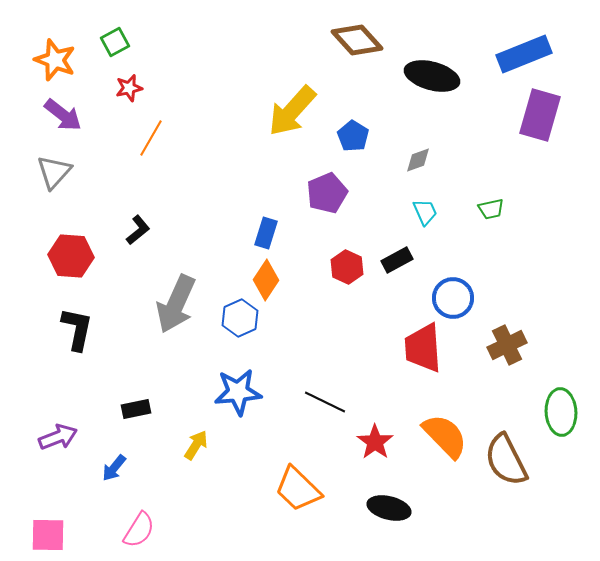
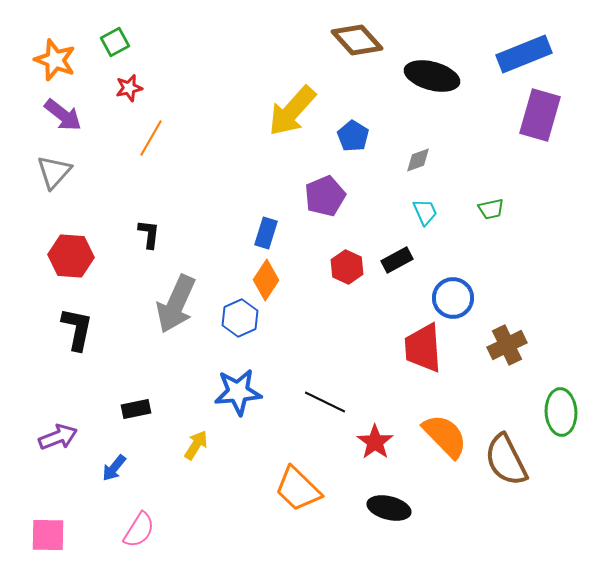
purple pentagon at (327, 193): moved 2 px left, 3 px down
black L-shape at (138, 230): moved 11 px right, 4 px down; rotated 44 degrees counterclockwise
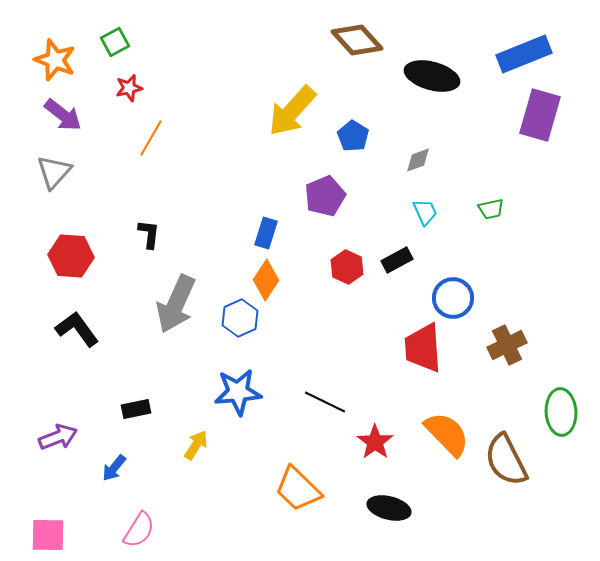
black L-shape at (77, 329): rotated 48 degrees counterclockwise
orange semicircle at (445, 436): moved 2 px right, 2 px up
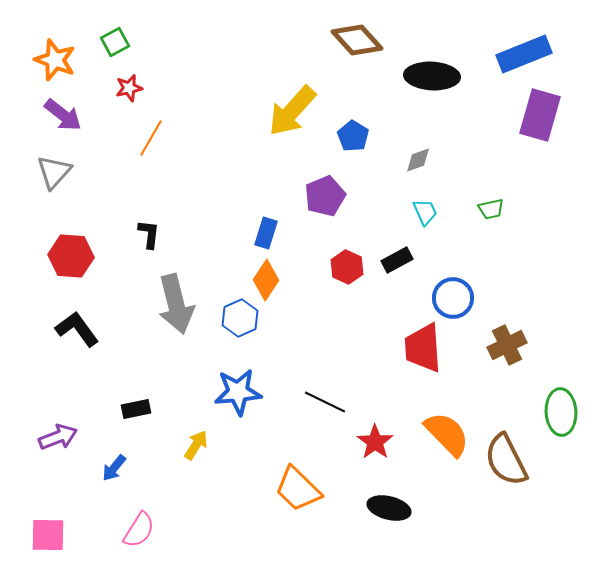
black ellipse at (432, 76): rotated 12 degrees counterclockwise
gray arrow at (176, 304): rotated 38 degrees counterclockwise
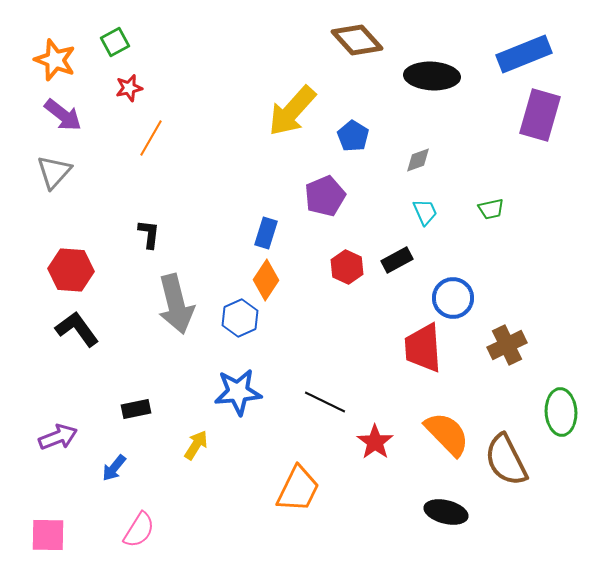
red hexagon at (71, 256): moved 14 px down
orange trapezoid at (298, 489): rotated 108 degrees counterclockwise
black ellipse at (389, 508): moved 57 px right, 4 px down
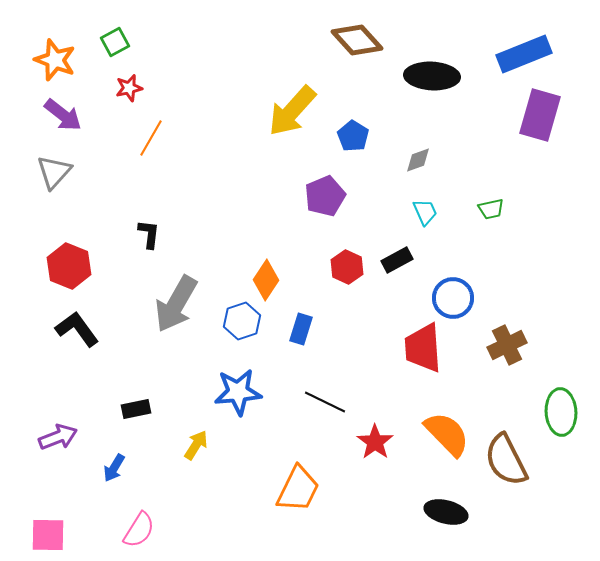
blue rectangle at (266, 233): moved 35 px right, 96 px down
red hexagon at (71, 270): moved 2 px left, 4 px up; rotated 18 degrees clockwise
gray arrow at (176, 304): rotated 44 degrees clockwise
blue hexagon at (240, 318): moved 2 px right, 3 px down; rotated 6 degrees clockwise
blue arrow at (114, 468): rotated 8 degrees counterclockwise
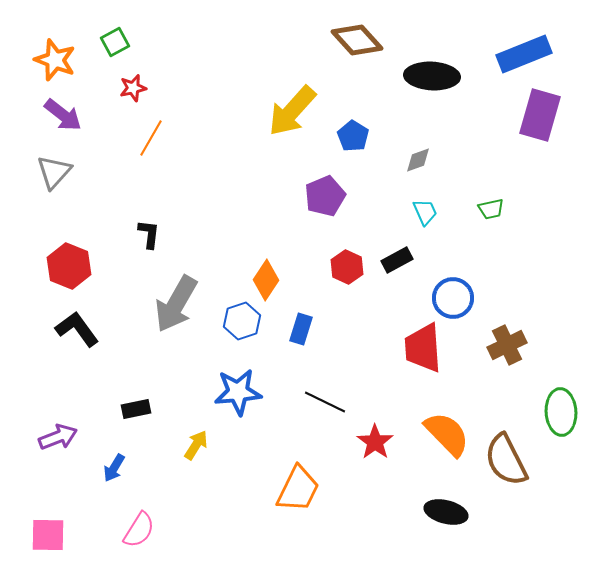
red star at (129, 88): moved 4 px right
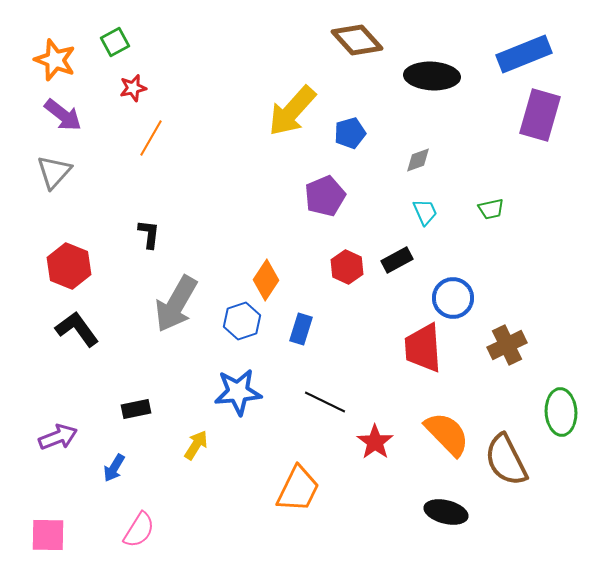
blue pentagon at (353, 136): moved 3 px left, 3 px up; rotated 24 degrees clockwise
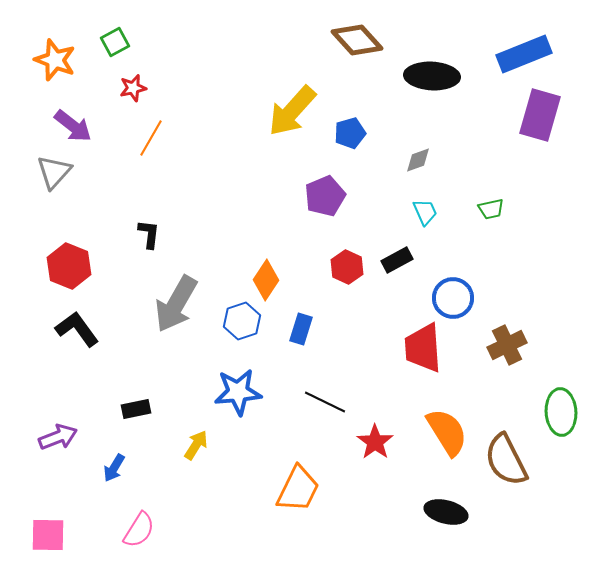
purple arrow at (63, 115): moved 10 px right, 11 px down
orange semicircle at (447, 434): moved 2 px up; rotated 12 degrees clockwise
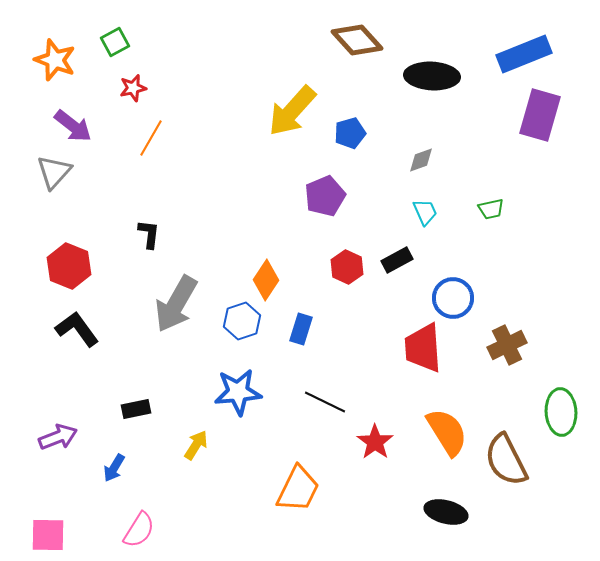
gray diamond at (418, 160): moved 3 px right
